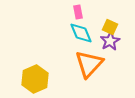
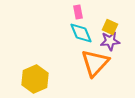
purple star: rotated 24 degrees clockwise
orange triangle: moved 6 px right, 1 px up
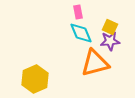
orange triangle: rotated 32 degrees clockwise
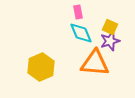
purple star: rotated 12 degrees counterclockwise
orange triangle: rotated 20 degrees clockwise
yellow hexagon: moved 6 px right, 12 px up
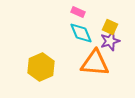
pink rectangle: rotated 56 degrees counterclockwise
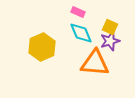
yellow hexagon: moved 1 px right, 20 px up
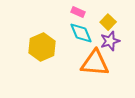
yellow square: moved 2 px left, 5 px up; rotated 21 degrees clockwise
